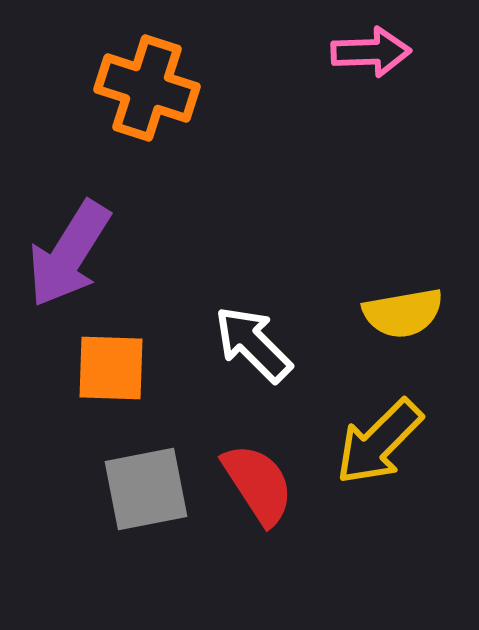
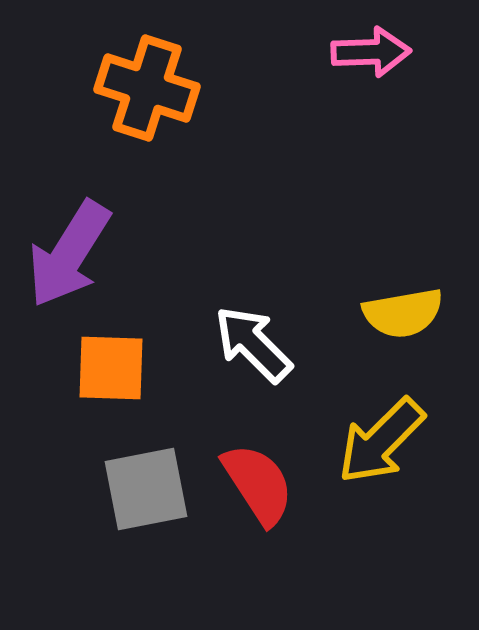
yellow arrow: moved 2 px right, 1 px up
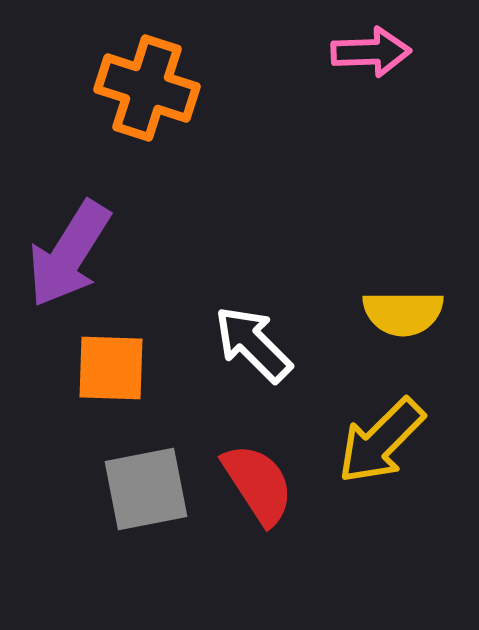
yellow semicircle: rotated 10 degrees clockwise
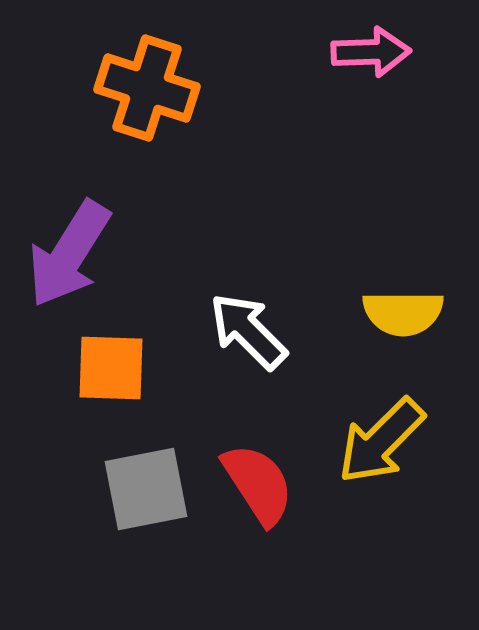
white arrow: moved 5 px left, 13 px up
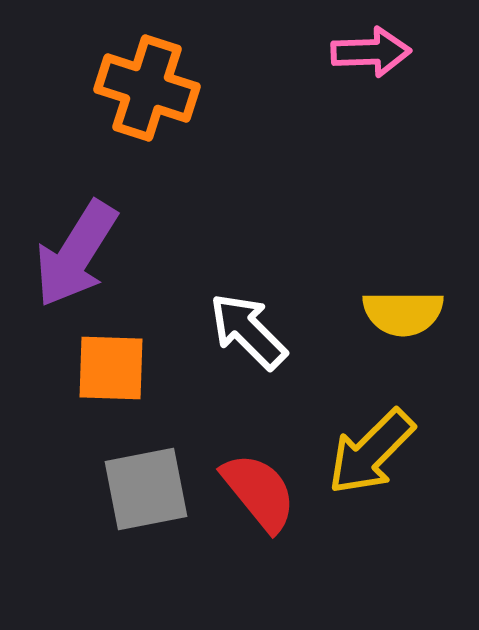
purple arrow: moved 7 px right
yellow arrow: moved 10 px left, 11 px down
red semicircle: moved 1 px right, 8 px down; rotated 6 degrees counterclockwise
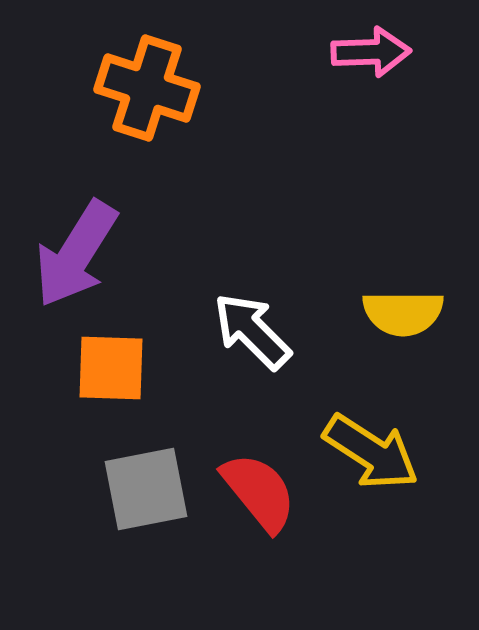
white arrow: moved 4 px right
yellow arrow: rotated 102 degrees counterclockwise
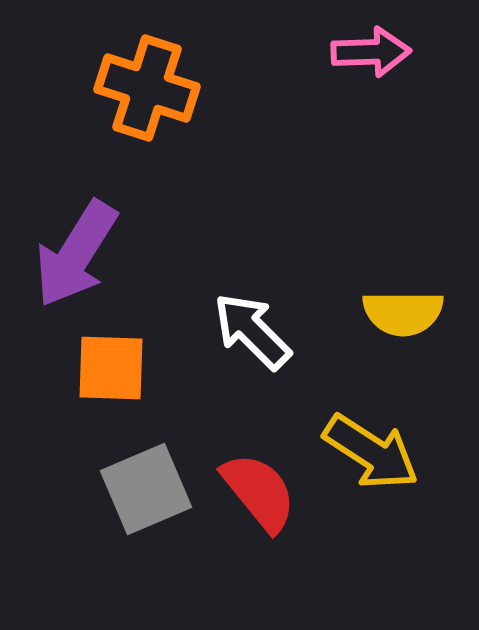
gray square: rotated 12 degrees counterclockwise
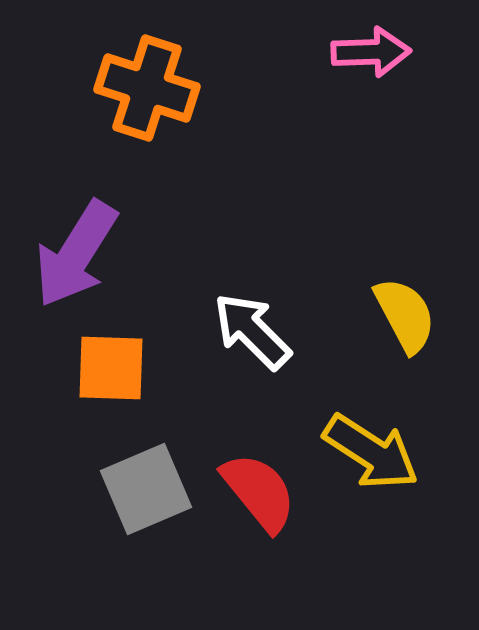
yellow semicircle: moved 2 px right, 2 px down; rotated 118 degrees counterclockwise
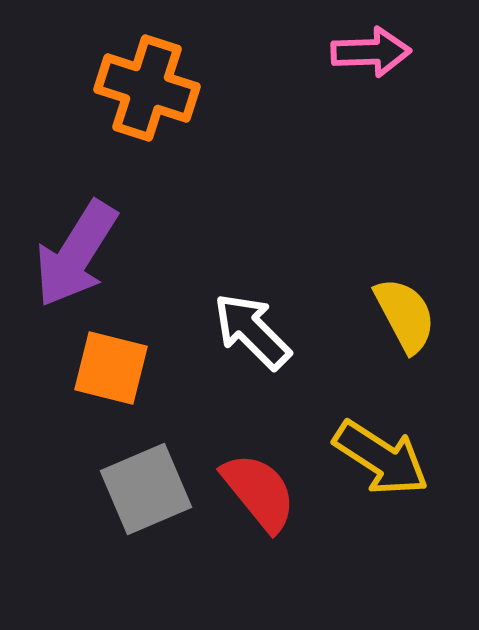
orange square: rotated 12 degrees clockwise
yellow arrow: moved 10 px right, 6 px down
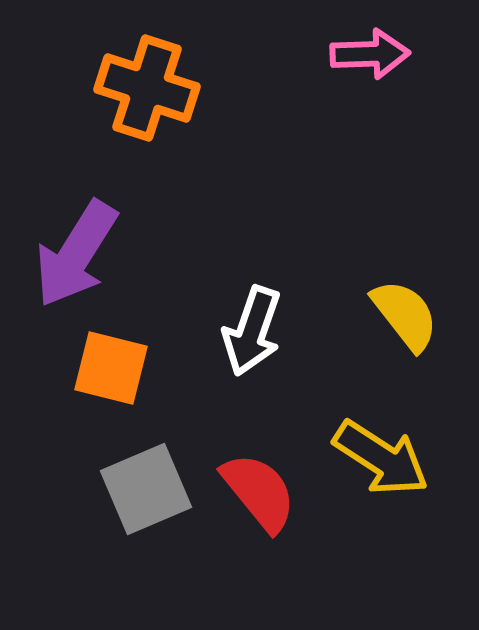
pink arrow: moved 1 px left, 2 px down
yellow semicircle: rotated 10 degrees counterclockwise
white arrow: rotated 116 degrees counterclockwise
